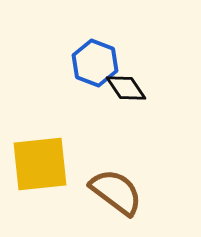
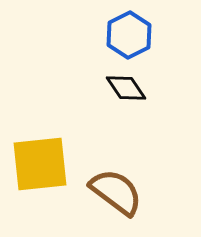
blue hexagon: moved 34 px right, 28 px up; rotated 12 degrees clockwise
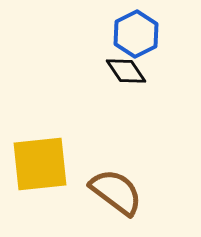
blue hexagon: moved 7 px right, 1 px up
black diamond: moved 17 px up
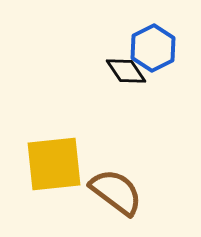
blue hexagon: moved 17 px right, 14 px down
yellow square: moved 14 px right
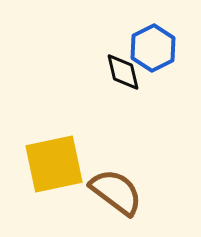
black diamond: moved 3 px left, 1 px down; rotated 21 degrees clockwise
yellow square: rotated 6 degrees counterclockwise
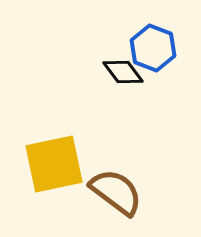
blue hexagon: rotated 12 degrees counterclockwise
black diamond: rotated 24 degrees counterclockwise
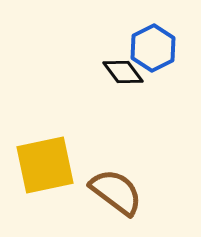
blue hexagon: rotated 12 degrees clockwise
yellow square: moved 9 px left, 1 px down
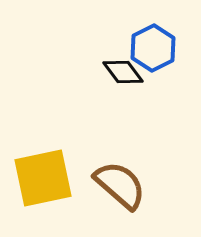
yellow square: moved 2 px left, 13 px down
brown semicircle: moved 4 px right, 7 px up; rotated 4 degrees clockwise
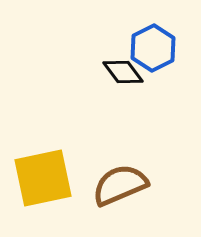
brown semicircle: rotated 64 degrees counterclockwise
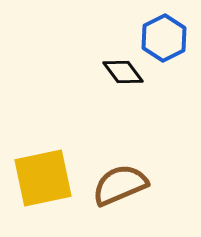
blue hexagon: moved 11 px right, 10 px up
